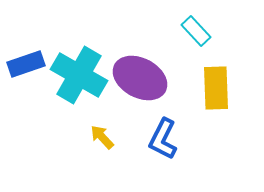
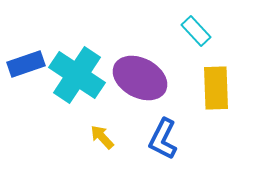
cyan cross: moved 2 px left; rotated 4 degrees clockwise
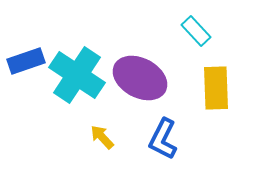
blue rectangle: moved 3 px up
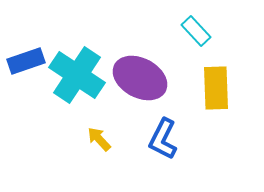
yellow arrow: moved 3 px left, 2 px down
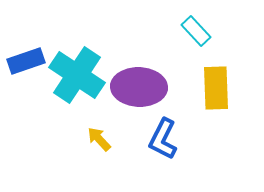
purple ellipse: moved 1 px left, 9 px down; rotated 26 degrees counterclockwise
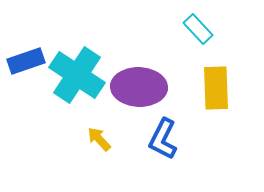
cyan rectangle: moved 2 px right, 2 px up
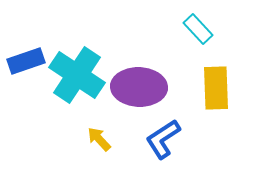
blue L-shape: rotated 30 degrees clockwise
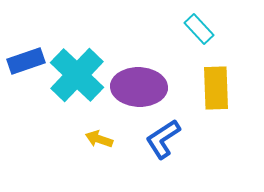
cyan rectangle: moved 1 px right
cyan cross: rotated 10 degrees clockwise
yellow arrow: rotated 28 degrees counterclockwise
